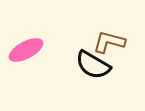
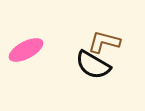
brown L-shape: moved 5 px left
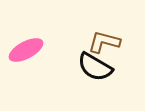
black semicircle: moved 2 px right, 2 px down
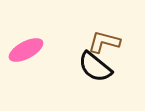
black semicircle: rotated 9 degrees clockwise
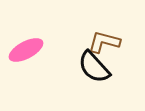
black semicircle: moved 1 px left; rotated 9 degrees clockwise
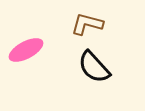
brown L-shape: moved 17 px left, 18 px up
